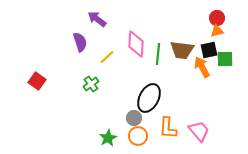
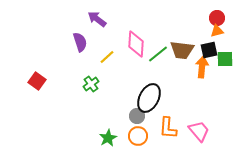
green line: rotated 45 degrees clockwise
orange arrow: rotated 35 degrees clockwise
gray circle: moved 3 px right, 2 px up
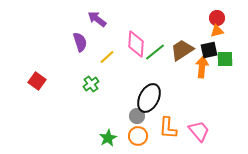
brown trapezoid: rotated 140 degrees clockwise
green line: moved 3 px left, 2 px up
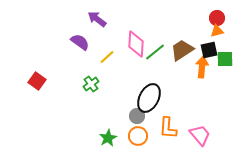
purple semicircle: rotated 36 degrees counterclockwise
pink trapezoid: moved 1 px right, 4 px down
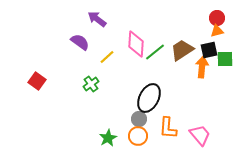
gray circle: moved 2 px right, 3 px down
